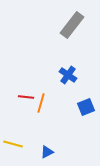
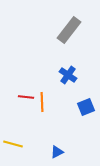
gray rectangle: moved 3 px left, 5 px down
orange line: moved 1 px right, 1 px up; rotated 18 degrees counterclockwise
blue triangle: moved 10 px right
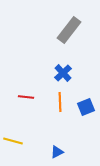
blue cross: moved 5 px left, 2 px up; rotated 12 degrees clockwise
orange line: moved 18 px right
yellow line: moved 3 px up
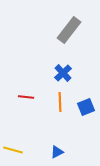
yellow line: moved 9 px down
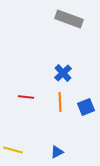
gray rectangle: moved 11 px up; rotated 72 degrees clockwise
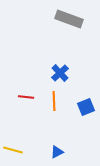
blue cross: moved 3 px left
orange line: moved 6 px left, 1 px up
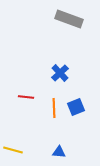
orange line: moved 7 px down
blue square: moved 10 px left
blue triangle: moved 2 px right; rotated 32 degrees clockwise
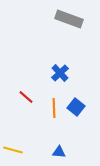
red line: rotated 35 degrees clockwise
blue square: rotated 30 degrees counterclockwise
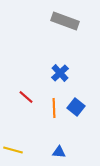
gray rectangle: moved 4 px left, 2 px down
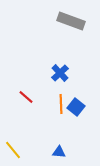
gray rectangle: moved 6 px right
orange line: moved 7 px right, 4 px up
yellow line: rotated 36 degrees clockwise
